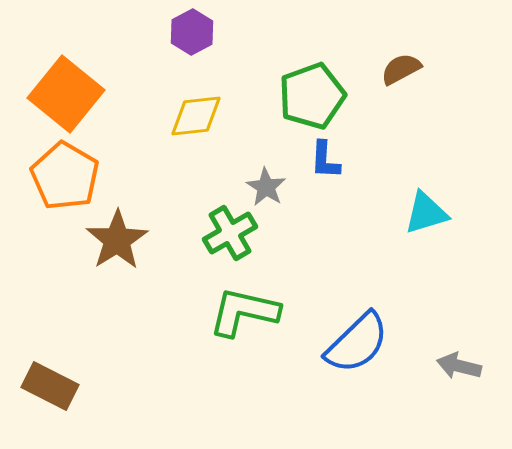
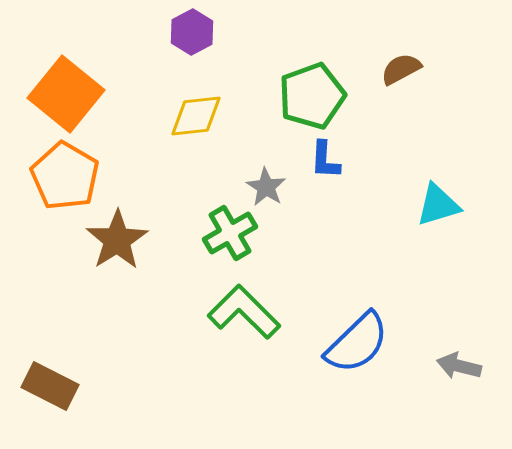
cyan triangle: moved 12 px right, 8 px up
green L-shape: rotated 32 degrees clockwise
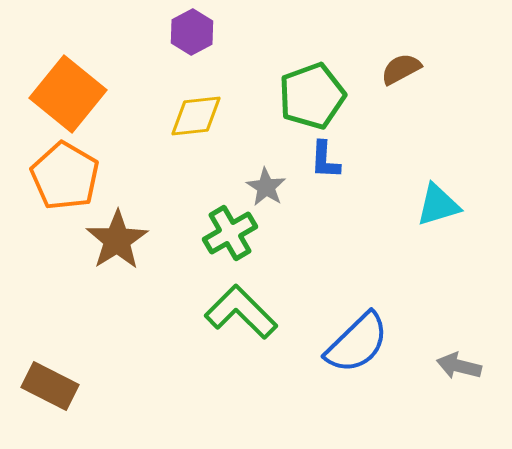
orange square: moved 2 px right
green L-shape: moved 3 px left
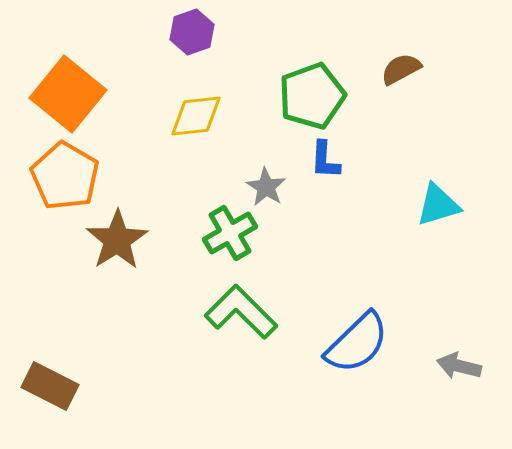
purple hexagon: rotated 9 degrees clockwise
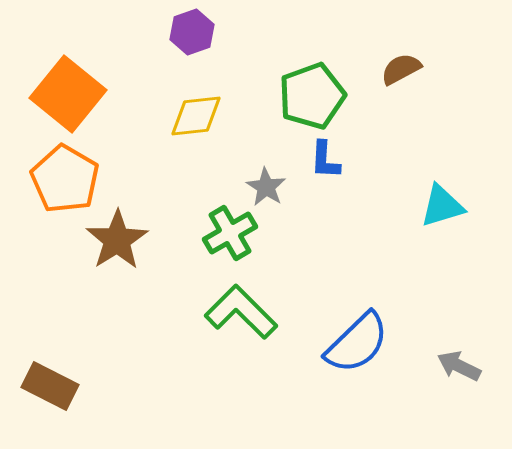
orange pentagon: moved 3 px down
cyan triangle: moved 4 px right, 1 px down
gray arrow: rotated 12 degrees clockwise
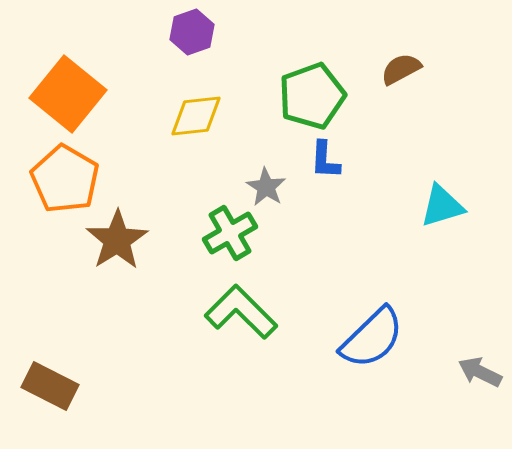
blue semicircle: moved 15 px right, 5 px up
gray arrow: moved 21 px right, 6 px down
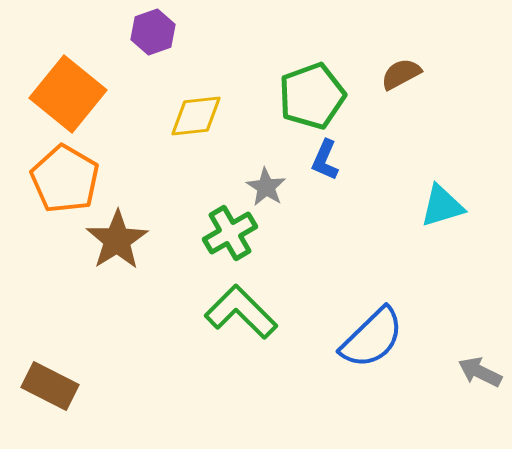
purple hexagon: moved 39 px left
brown semicircle: moved 5 px down
blue L-shape: rotated 21 degrees clockwise
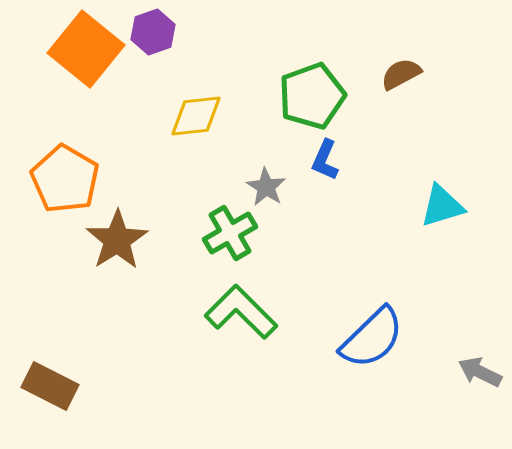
orange square: moved 18 px right, 45 px up
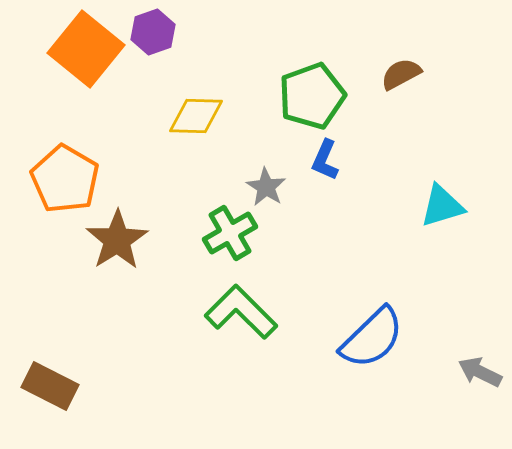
yellow diamond: rotated 8 degrees clockwise
